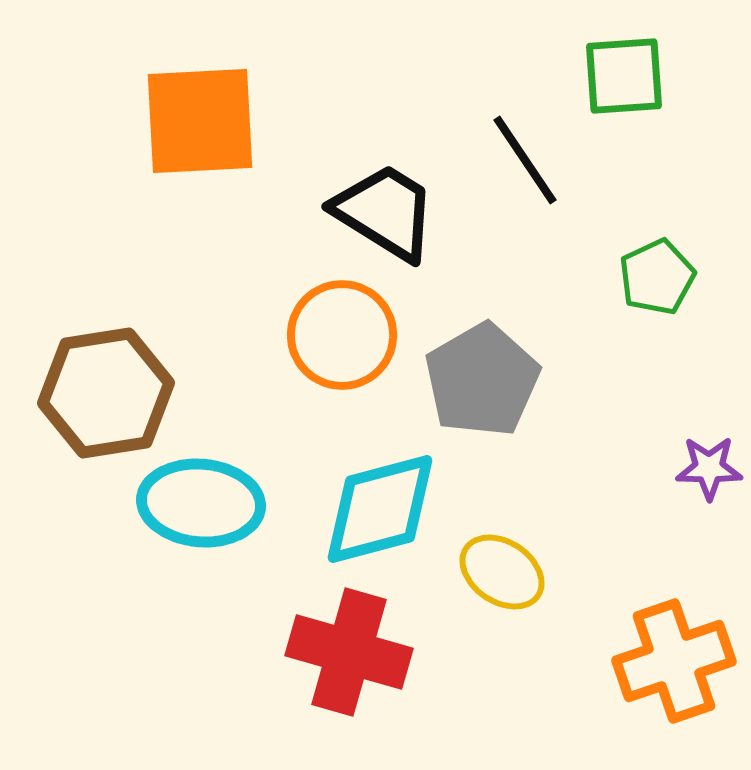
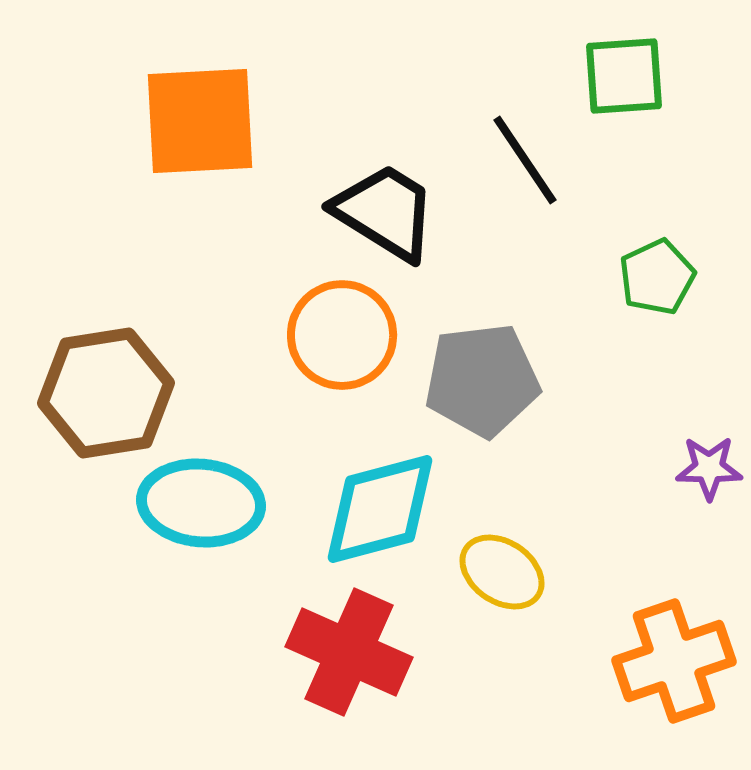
gray pentagon: rotated 23 degrees clockwise
red cross: rotated 8 degrees clockwise
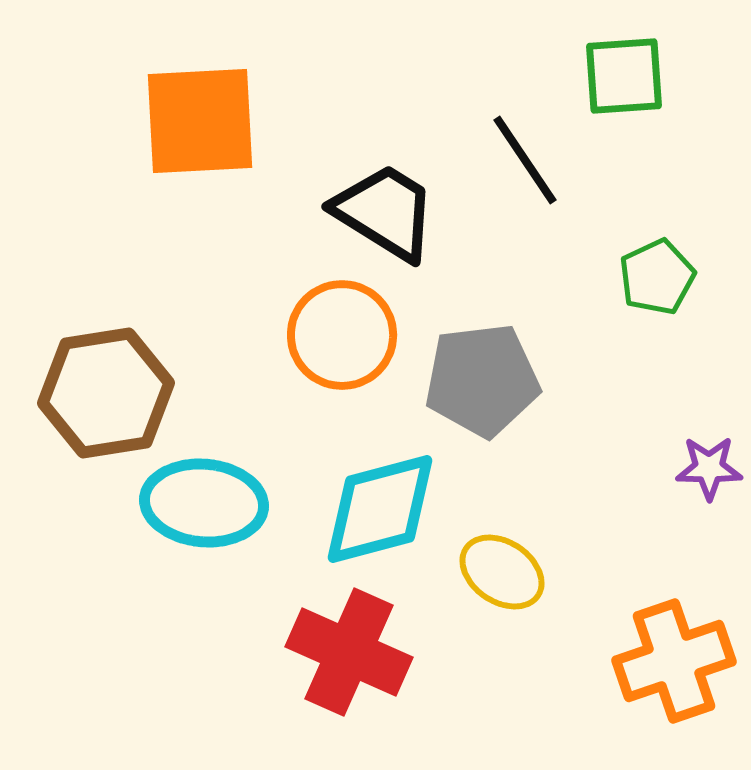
cyan ellipse: moved 3 px right
